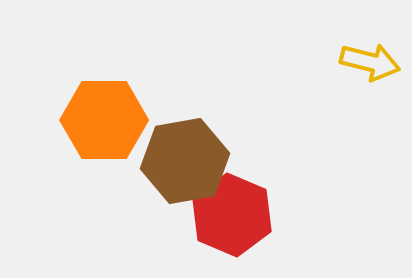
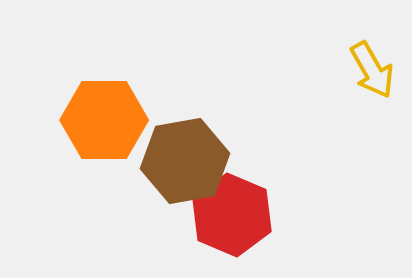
yellow arrow: moved 2 px right, 8 px down; rotated 46 degrees clockwise
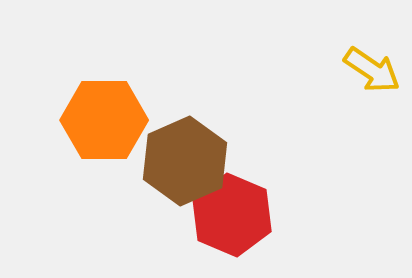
yellow arrow: rotated 26 degrees counterclockwise
brown hexagon: rotated 14 degrees counterclockwise
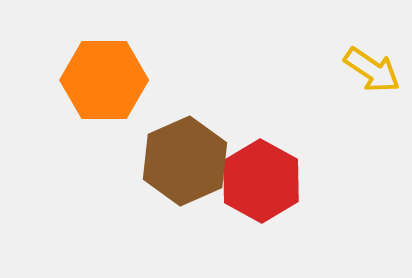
orange hexagon: moved 40 px up
red hexagon: moved 29 px right, 34 px up; rotated 6 degrees clockwise
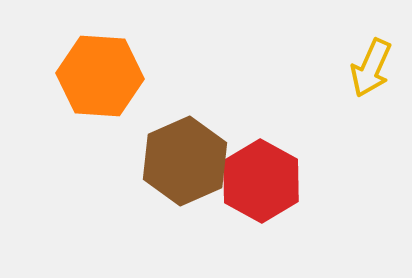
yellow arrow: moved 1 px left, 2 px up; rotated 80 degrees clockwise
orange hexagon: moved 4 px left, 4 px up; rotated 4 degrees clockwise
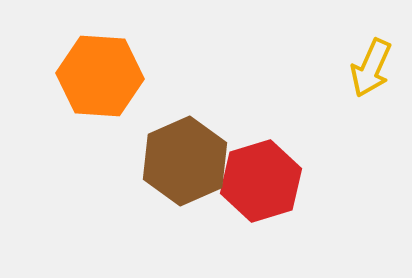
red hexagon: rotated 14 degrees clockwise
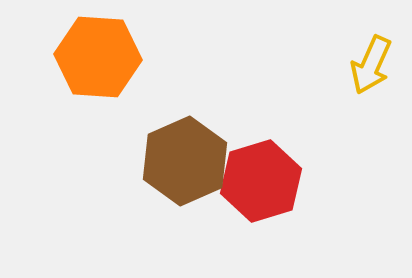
yellow arrow: moved 3 px up
orange hexagon: moved 2 px left, 19 px up
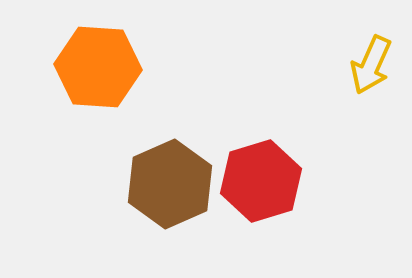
orange hexagon: moved 10 px down
brown hexagon: moved 15 px left, 23 px down
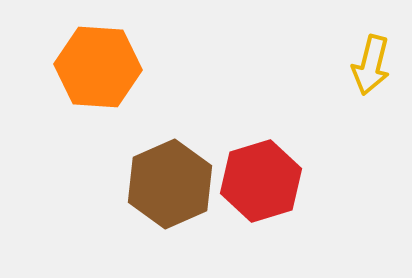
yellow arrow: rotated 10 degrees counterclockwise
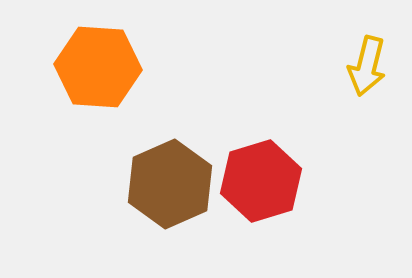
yellow arrow: moved 4 px left, 1 px down
